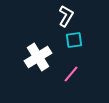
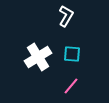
cyan square: moved 2 px left, 14 px down; rotated 12 degrees clockwise
pink line: moved 12 px down
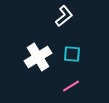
white L-shape: moved 2 px left; rotated 20 degrees clockwise
pink line: rotated 18 degrees clockwise
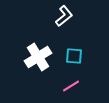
cyan square: moved 2 px right, 2 px down
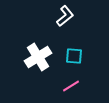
white L-shape: moved 1 px right
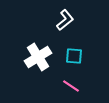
white L-shape: moved 4 px down
pink line: rotated 66 degrees clockwise
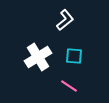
pink line: moved 2 px left
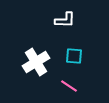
white L-shape: rotated 40 degrees clockwise
white cross: moved 2 px left, 5 px down
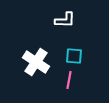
white cross: rotated 24 degrees counterclockwise
pink line: moved 6 px up; rotated 66 degrees clockwise
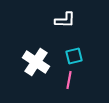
cyan square: rotated 18 degrees counterclockwise
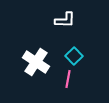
cyan square: rotated 30 degrees counterclockwise
pink line: moved 1 px left, 1 px up
